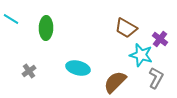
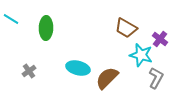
brown semicircle: moved 8 px left, 4 px up
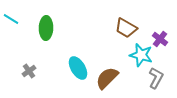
cyan ellipse: rotated 45 degrees clockwise
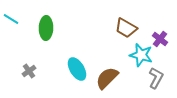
cyan ellipse: moved 1 px left, 1 px down
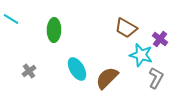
green ellipse: moved 8 px right, 2 px down
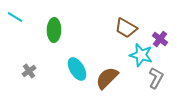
cyan line: moved 4 px right, 2 px up
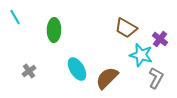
cyan line: rotated 28 degrees clockwise
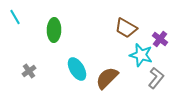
gray L-shape: rotated 10 degrees clockwise
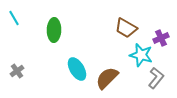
cyan line: moved 1 px left, 1 px down
purple cross: moved 1 px right, 1 px up; rotated 28 degrees clockwise
gray cross: moved 12 px left
